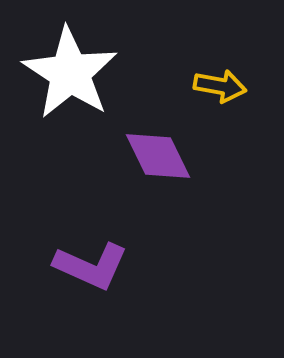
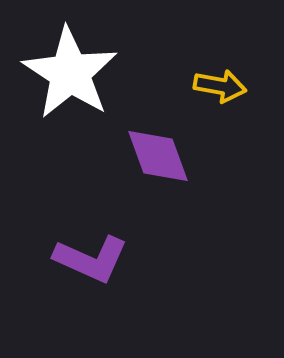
purple diamond: rotated 6 degrees clockwise
purple L-shape: moved 7 px up
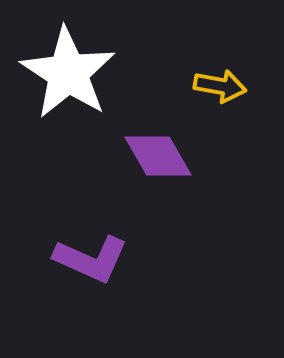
white star: moved 2 px left
purple diamond: rotated 10 degrees counterclockwise
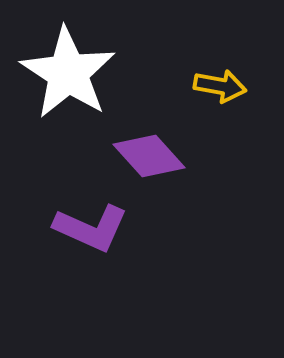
purple diamond: moved 9 px left; rotated 12 degrees counterclockwise
purple L-shape: moved 31 px up
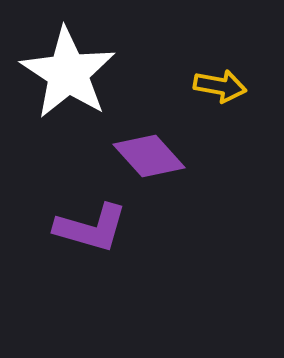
purple L-shape: rotated 8 degrees counterclockwise
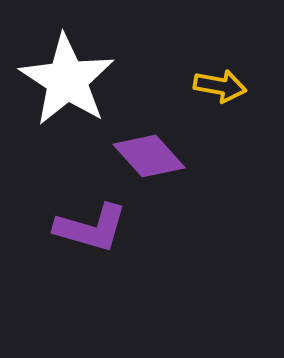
white star: moved 1 px left, 7 px down
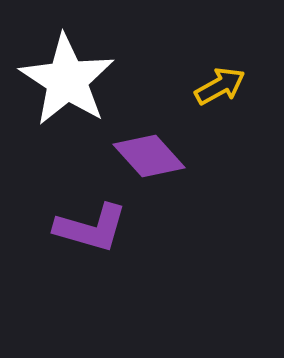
yellow arrow: rotated 39 degrees counterclockwise
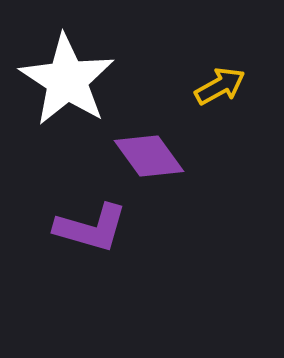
purple diamond: rotated 6 degrees clockwise
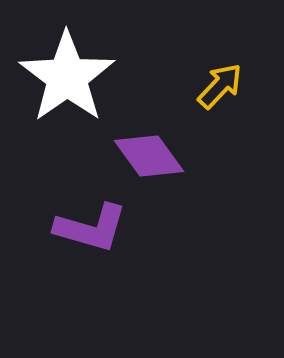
white star: moved 3 px up; rotated 4 degrees clockwise
yellow arrow: rotated 18 degrees counterclockwise
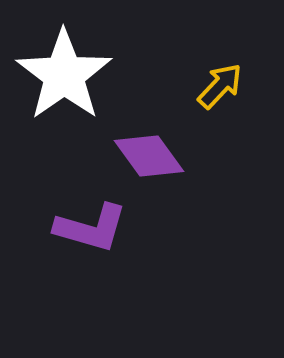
white star: moved 3 px left, 2 px up
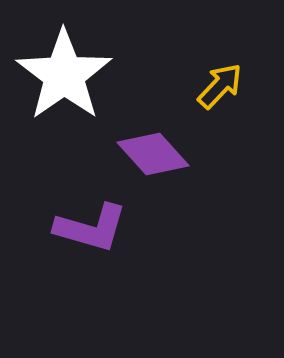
purple diamond: moved 4 px right, 2 px up; rotated 6 degrees counterclockwise
